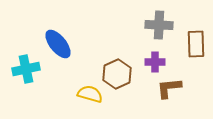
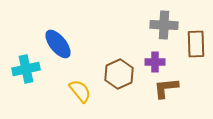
gray cross: moved 5 px right
brown hexagon: moved 2 px right
brown L-shape: moved 3 px left
yellow semicircle: moved 10 px left, 3 px up; rotated 35 degrees clockwise
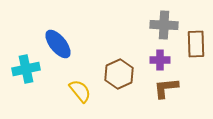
purple cross: moved 5 px right, 2 px up
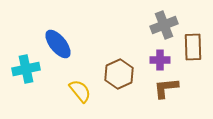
gray cross: rotated 24 degrees counterclockwise
brown rectangle: moved 3 px left, 3 px down
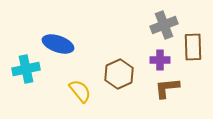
blue ellipse: rotated 32 degrees counterclockwise
brown L-shape: moved 1 px right
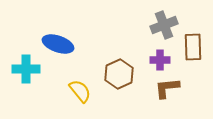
cyan cross: rotated 12 degrees clockwise
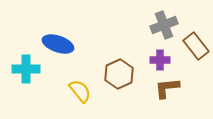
brown rectangle: moved 3 px right, 1 px up; rotated 36 degrees counterclockwise
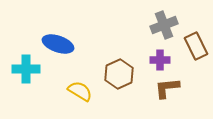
brown rectangle: rotated 12 degrees clockwise
yellow semicircle: rotated 20 degrees counterclockwise
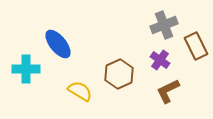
blue ellipse: rotated 32 degrees clockwise
purple cross: rotated 36 degrees clockwise
brown L-shape: moved 1 px right, 3 px down; rotated 20 degrees counterclockwise
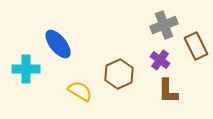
brown L-shape: rotated 64 degrees counterclockwise
